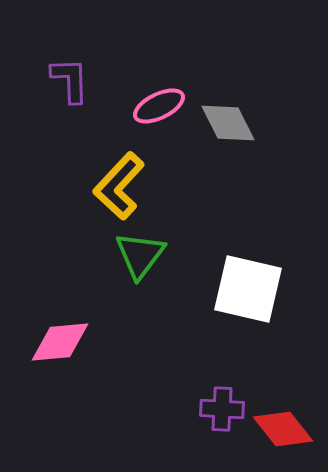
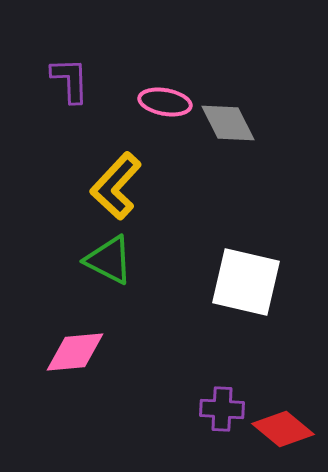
pink ellipse: moved 6 px right, 4 px up; rotated 36 degrees clockwise
yellow L-shape: moved 3 px left
green triangle: moved 31 px left, 5 px down; rotated 40 degrees counterclockwise
white square: moved 2 px left, 7 px up
pink diamond: moved 15 px right, 10 px down
red diamond: rotated 12 degrees counterclockwise
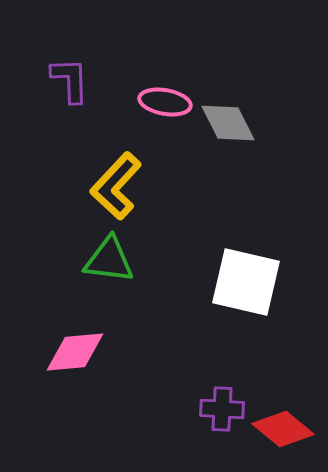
green triangle: rotated 20 degrees counterclockwise
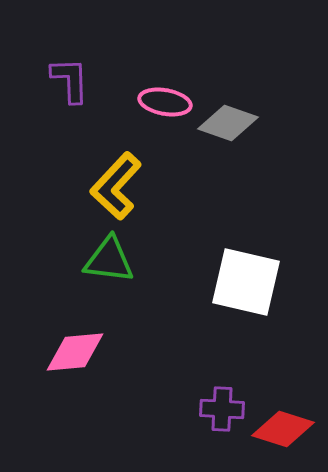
gray diamond: rotated 44 degrees counterclockwise
red diamond: rotated 22 degrees counterclockwise
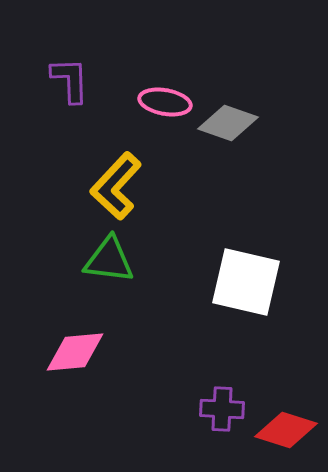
red diamond: moved 3 px right, 1 px down
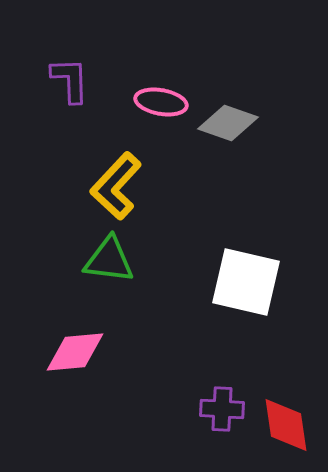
pink ellipse: moved 4 px left
red diamond: moved 5 px up; rotated 64 degrees clockwise
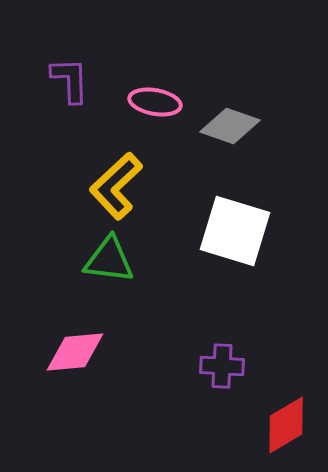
pink ellipse: moved 6 px left
gray diamond: moved 2 px right, 3 px down
yellow L-shape: rotated 4 degrees clockwise
white square: moved 11 px left, 51 px up; rotated 4 degrees clockwise
purple cross: moved 43 px up
red diamond: rotated 68 degrees clockwise
